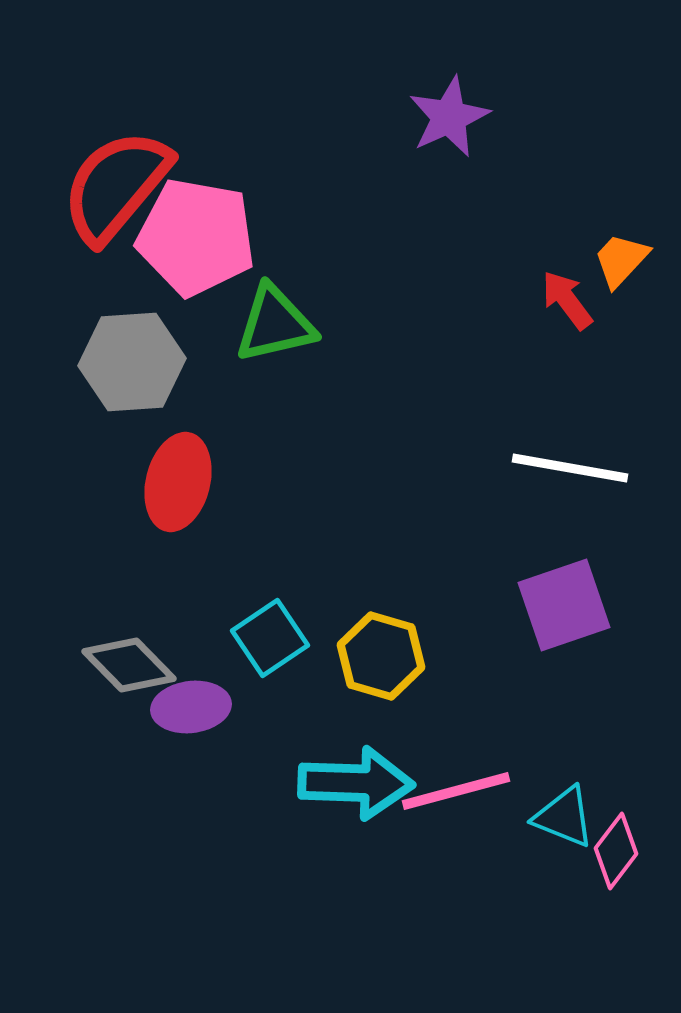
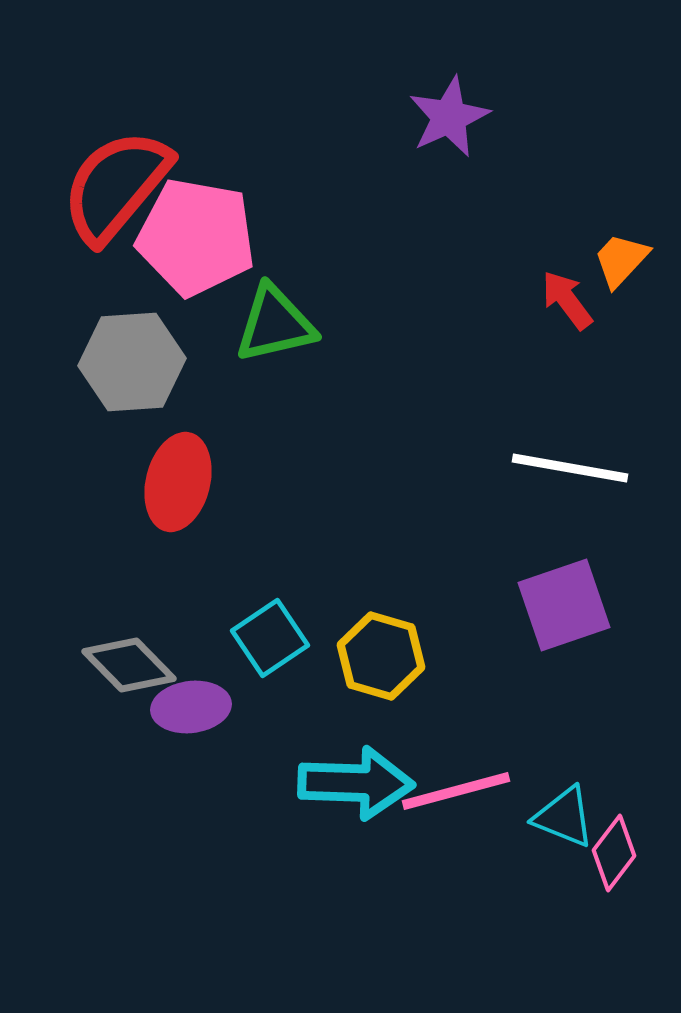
pink diamond: moved 2 px left, 2 px down
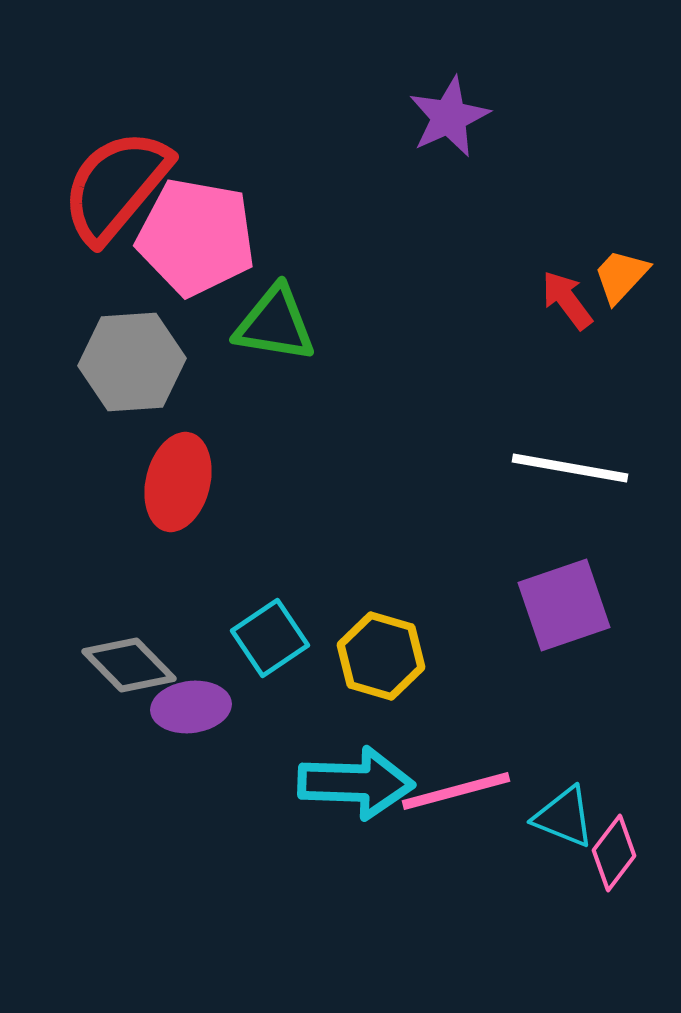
orange trapezoid: moved 16 px down
green triangle: rotated 22 degrees clockwise
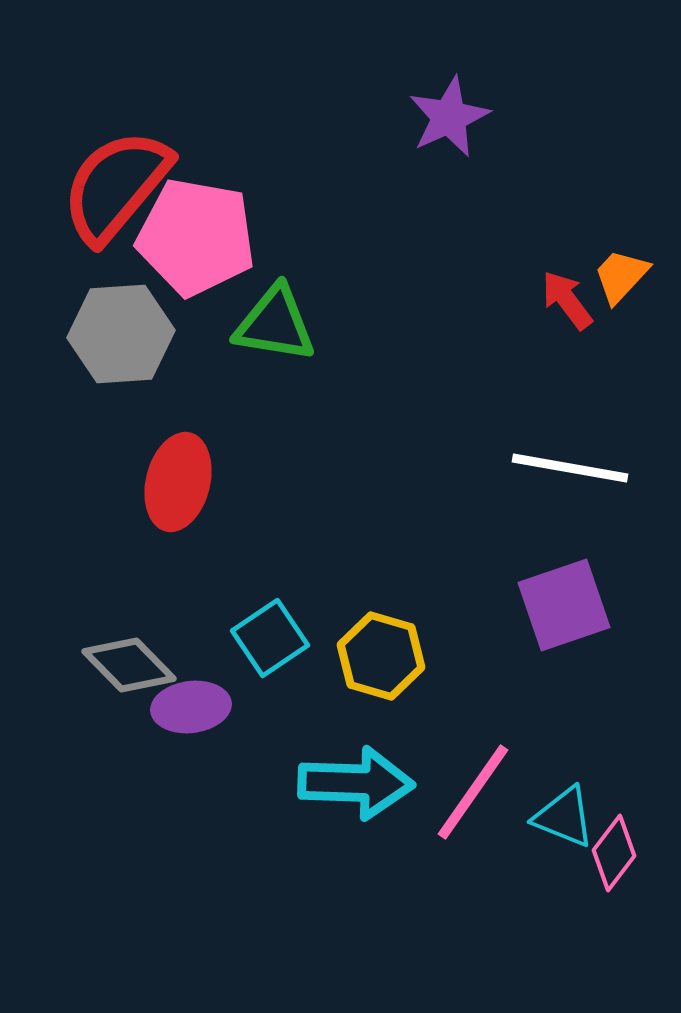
gray hexagon: moved 11 px left, 28 px up
pink line: moved 17 px right, 1 px down; rotated 40 degrees counterclockwise
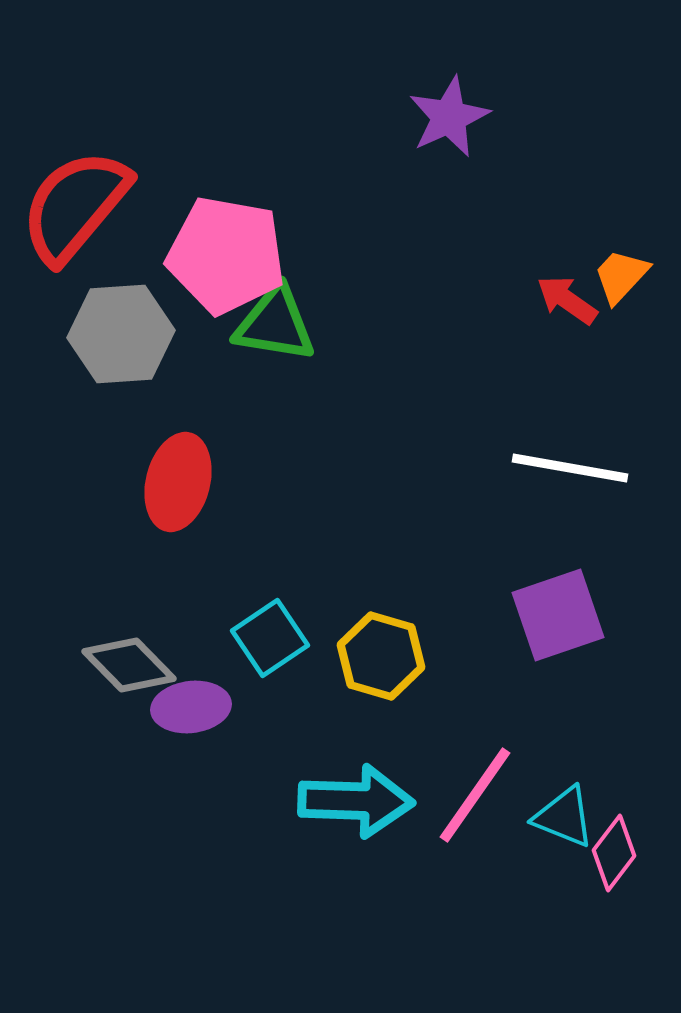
red semicircle: moved 41 px left, 20 px down
pink pentagon: moved 30 px right, 18 px down
red arrow: rotated 18 degrees counterclockwise
purple square: moved 6 px left, 10 px down
cyan arrow: moved 18 px down
pink line: moved 2 px right, 3 px down
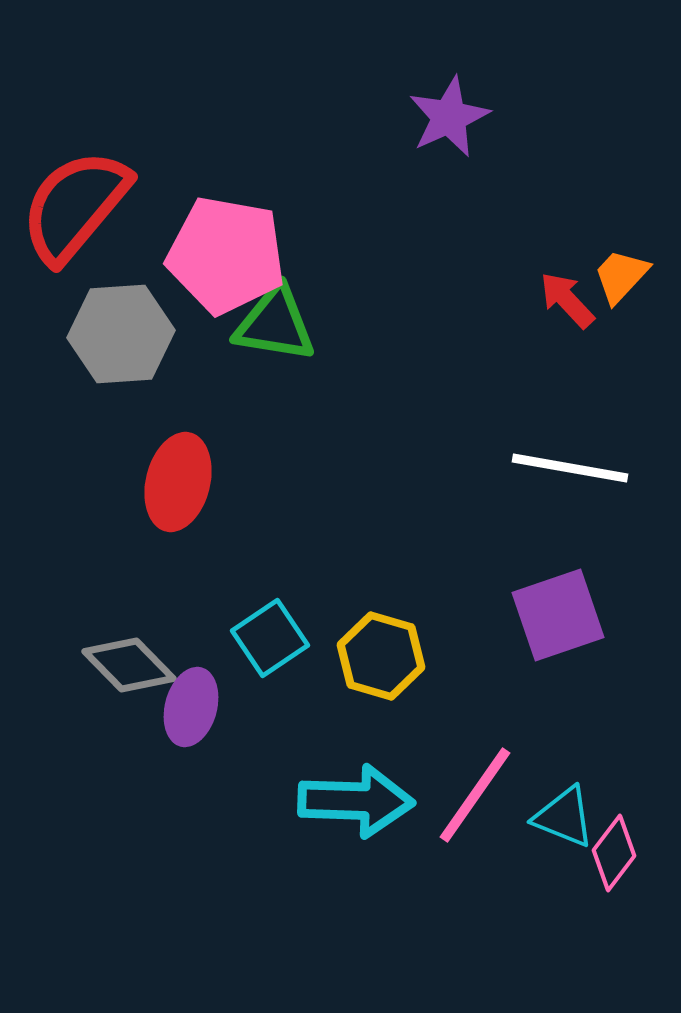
red arrow: rotated 12 degrees clockwise
purple ellipse: rotated 68 degrees counterclockwise
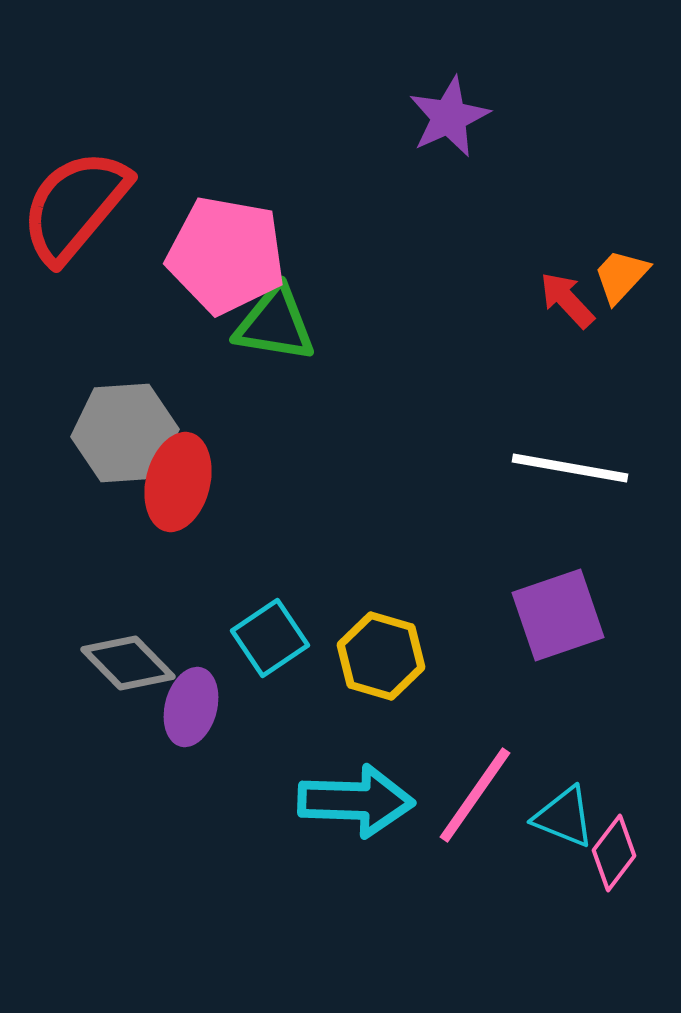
gray hexagon: moved 4 px right, 99 px down
gray diamond: moved 1 px left, 2 px up
